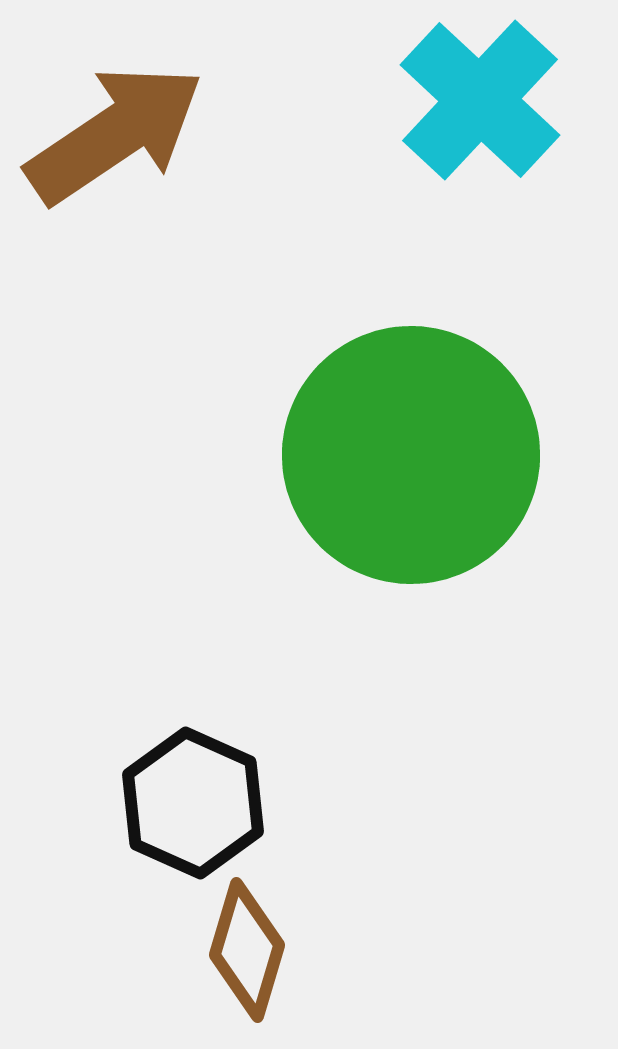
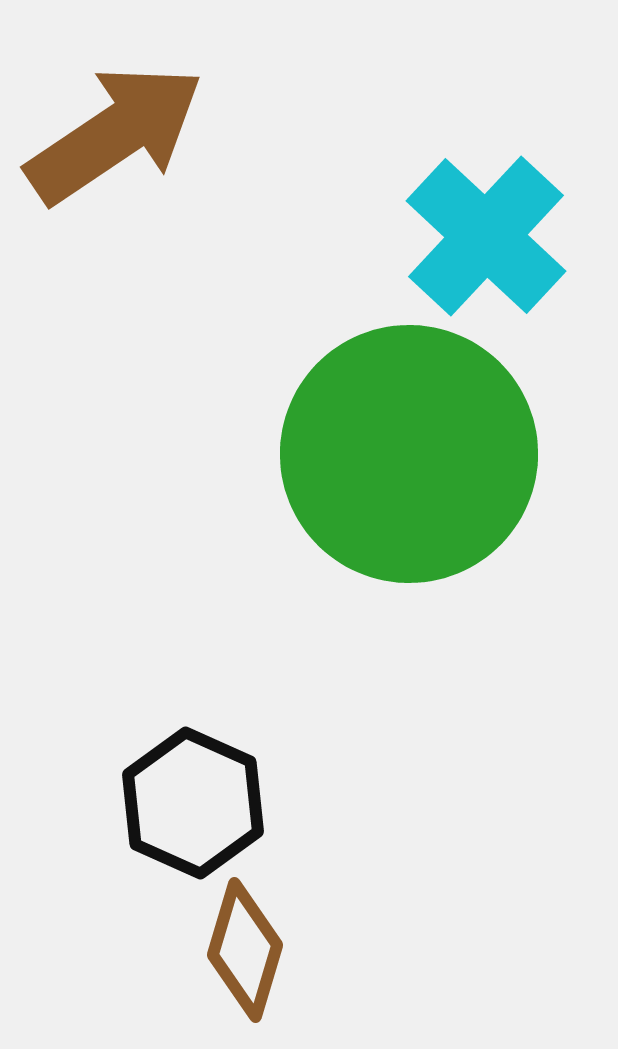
cyan cross: moved 6 px right, 136 px down
green circle: moved 2 px left, 1 px up
brown diamond: moved 2 px left
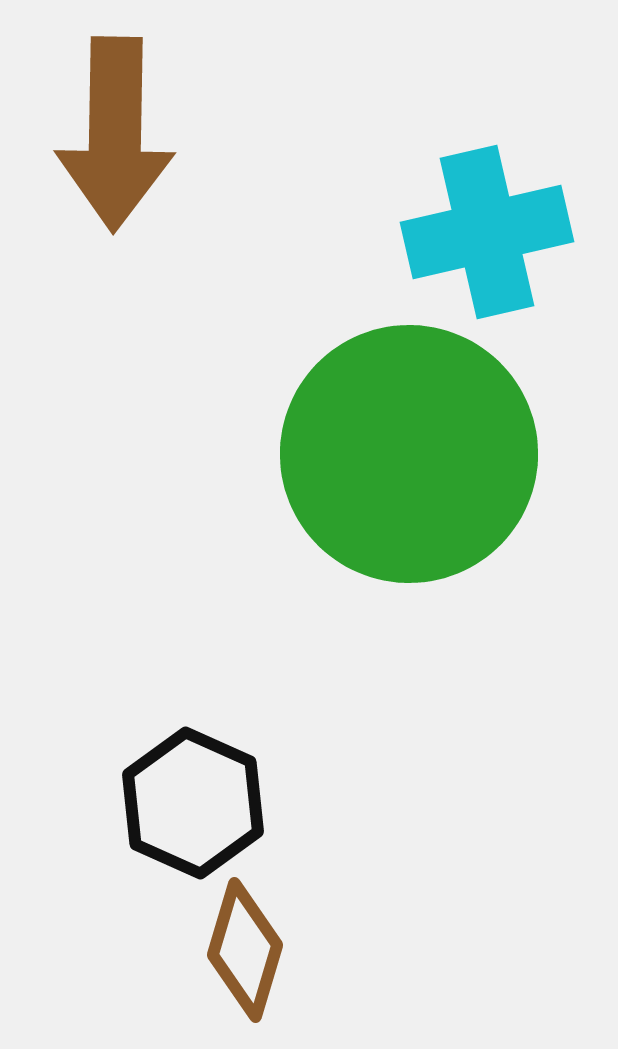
brown arrow: rotated 125 degrees clockwise
cyan cross: moved 1 px right, 4 px up; rotated 34 degrees clockwise
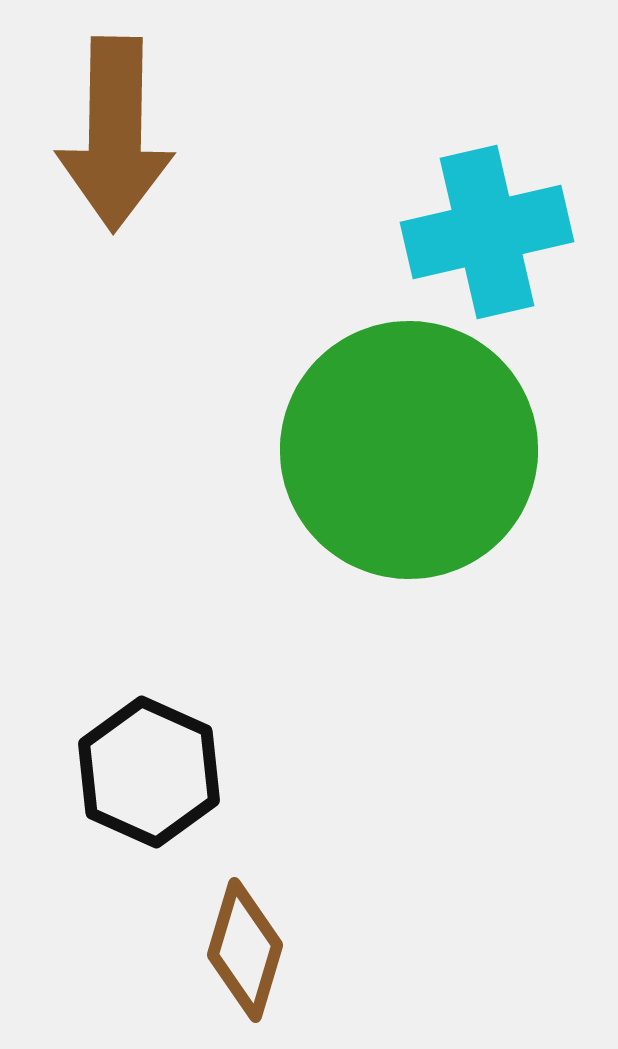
green circle: moved 4 px up
black hexagon: moved 44 px left, 31 px up
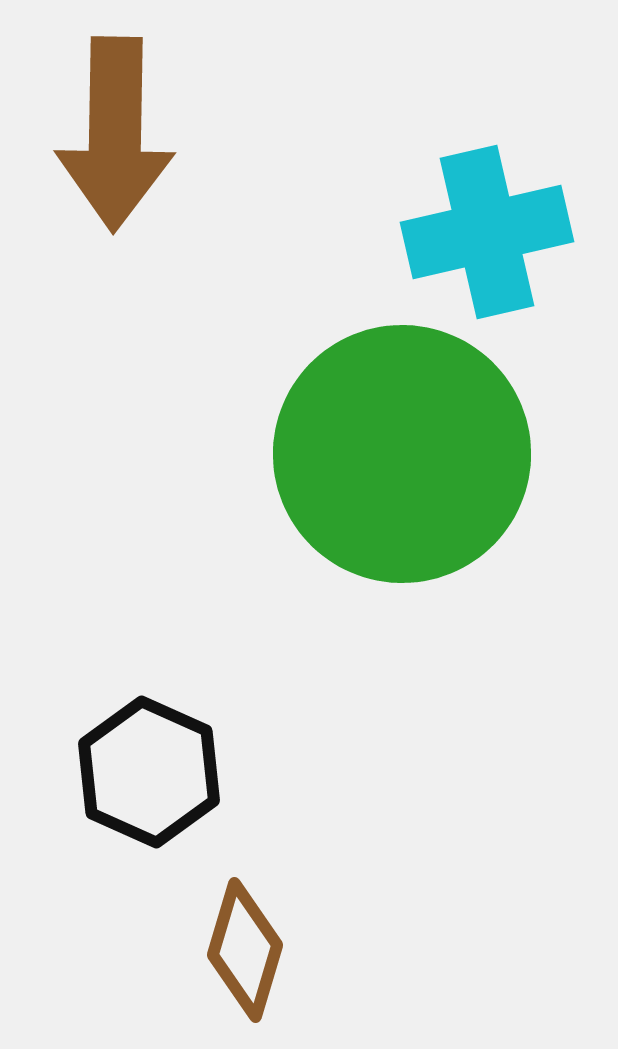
green circle: moved 7 px left, 4 px down
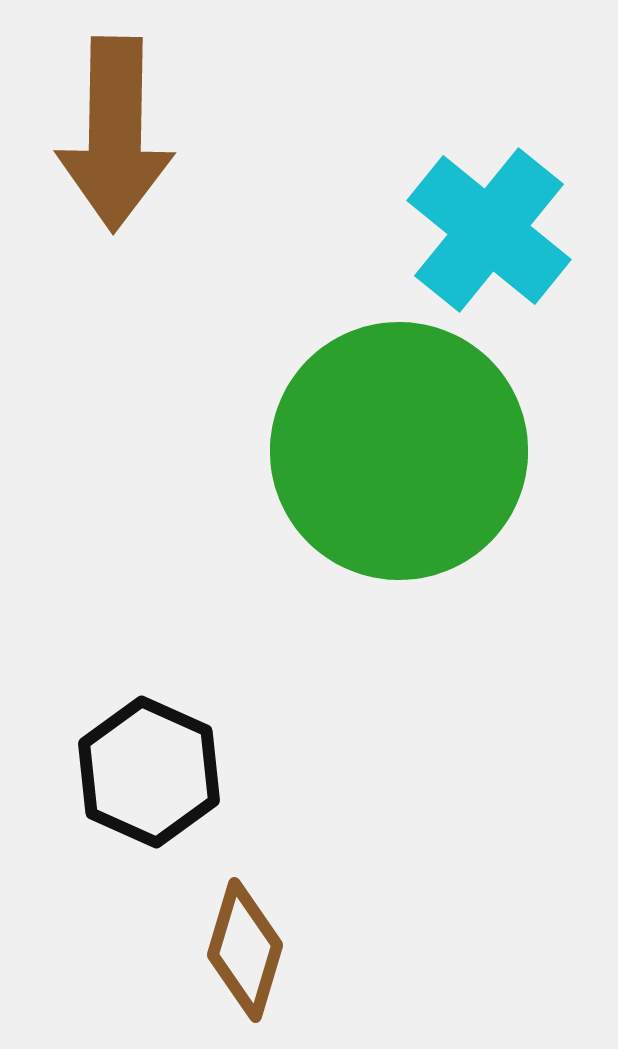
cyan cross: moved 2 px right, 2 px up; rotated 38 degrees counterclockwise
green circle: moved 3 px left, 3 px up
